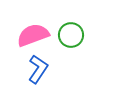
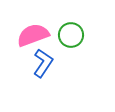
blue L-shape: moved 5 px right, 6 px up
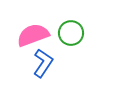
green circle: moved 2 px up
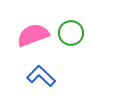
blue L-shape: moved 2 px left, 13 px down; rotated 80 degrees counterclockwise
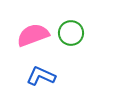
blue L-shape: rotated 20 degrees counterclockwise
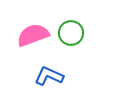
blue L-shape: moved 8 px right
